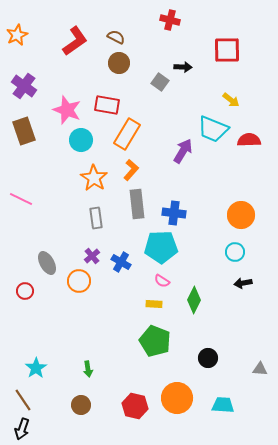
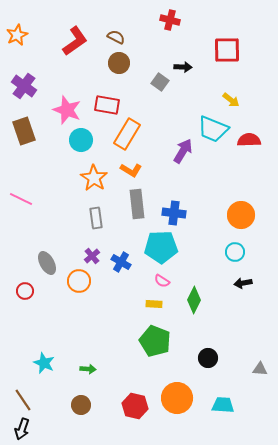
orange L-shape at (131, 170): rotated 80 degrees clockwise
cyan star at (36, 368): moved 8 px right, 5 px up; rotated 15 degrees counterclockwise
green arrow at (88, 369): rotated 77 degrees counterclockwise
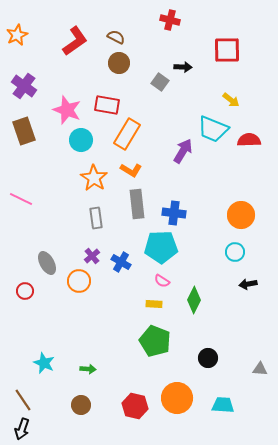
black arrow at (243, 283): moved 5 px right, 1 px down
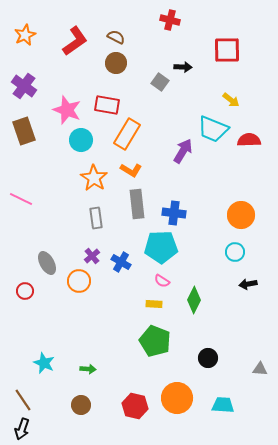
orange star at (17, 35): moved 8 px right
brown circle at (119, 63): moved 3 px left
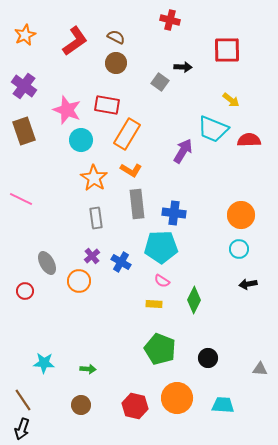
cyan circle at (235, 252): moved 4 px right, 3 px up
green pentagon at (155, 341): moved 5 px right, 8 px down
cyan star at (44, 363): rotated 20 degrees counterclockwise
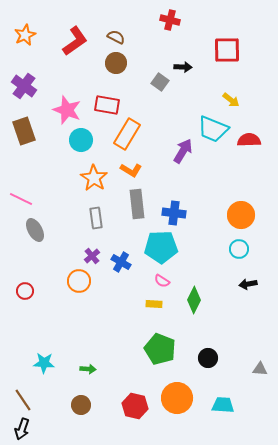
gray ellipse at (47, 263): moved 12 px left, 33 px up
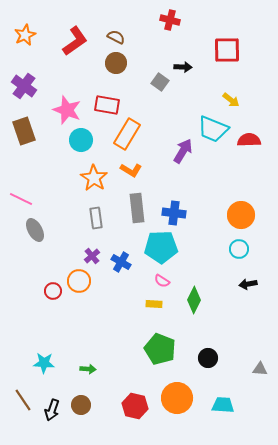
gray rectangle at (137, 204): moved 4 px down
red circle at (25, 291): moved 28 px right
black arrow at (22, 429): moved 30 px right, 19 px up
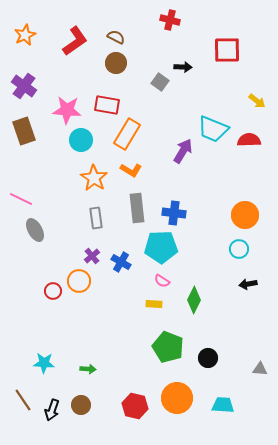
yellow arrow at (231, 100): moved 26 px right, 1 px down
pink star at (67, 110): rotated 16 degrees counterclockwise
orange circle at (241, 215): moved 4 px right
green pentagon at (160, 349): moved 8 px right, 2 px up
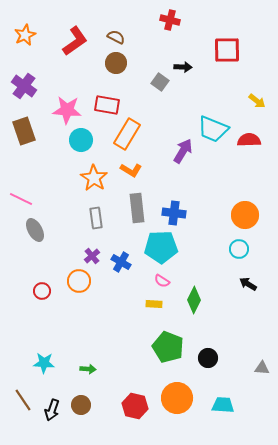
black arrow at (248, 284): rotated 42 degrees clockwise
red circle at (53, 291): moved 11 px left
gray triangle at (260, 369): moved 2 px right, 1 px up
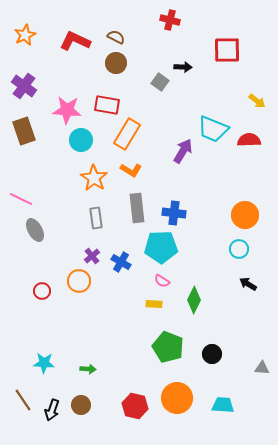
red L-shape at (75, 41): rotated 120 degrees counterclockwise
black circle at (208, 358): moved 4 px right, 4 px up
